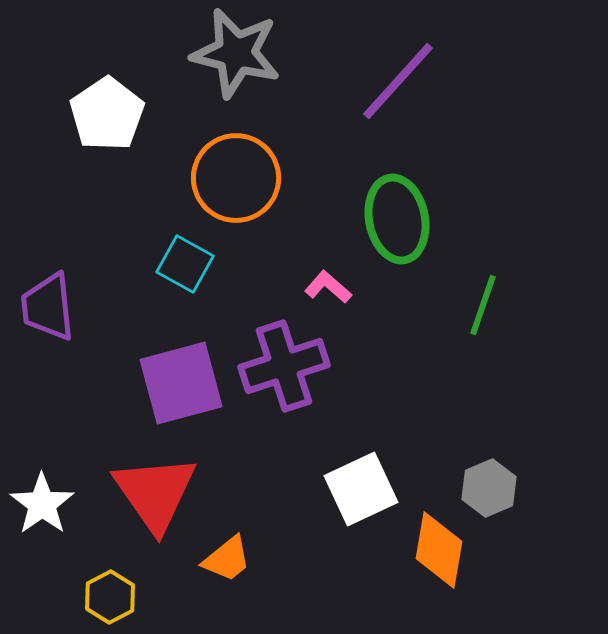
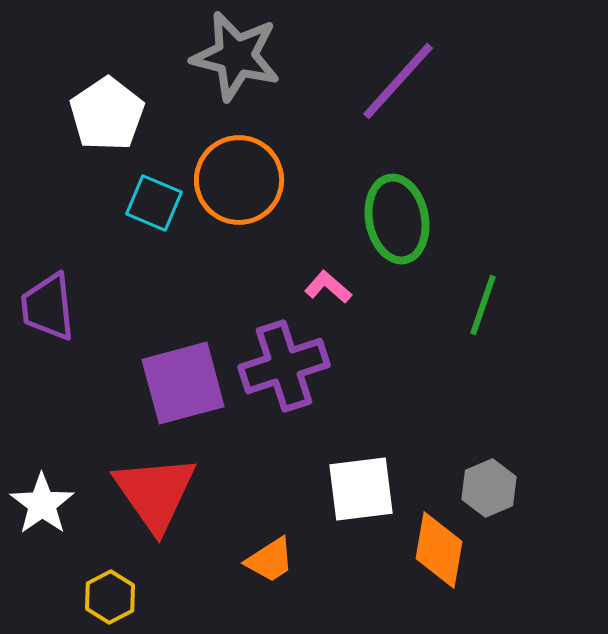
gray star: moved 3 px down
orange circle: moved 3 px right, 2 px down
cyan square: moved 31 px left, 61 px up; rotated 6 degrees counterclockwise
purple square: moved 2 px right
white square: rotated 18 degrees clockwise
orange trapezoid: moved 43 px right, 1 px down; rotated 6 degrees clockwise
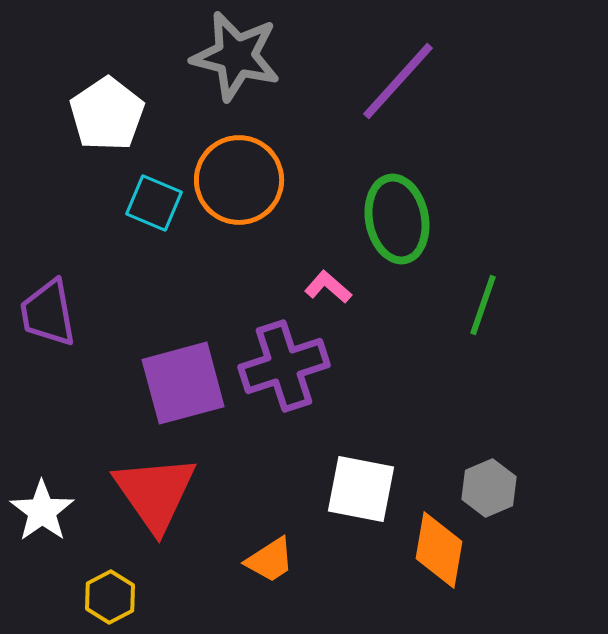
purple trapezoid: moved 6 px down; rotated 4 degrees counterclockwise
white square: rotated 18 degrees clockwise
white star: moved 7 px down
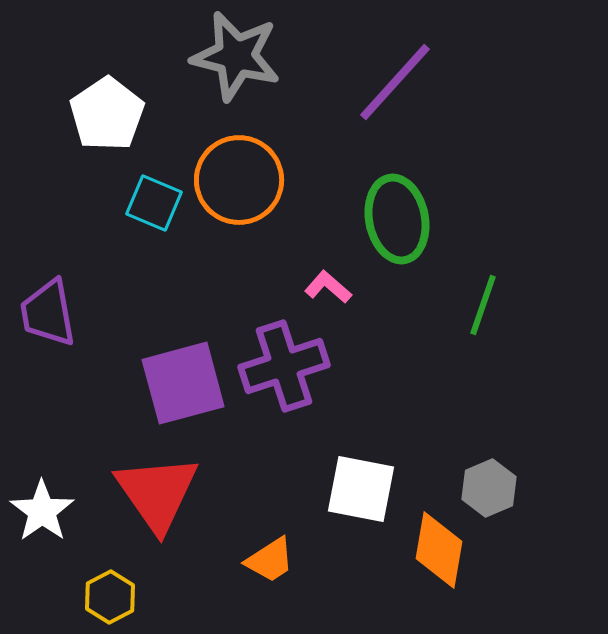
purple line: moved 3 px left, 1 px down
red triangle: moved 2 px right
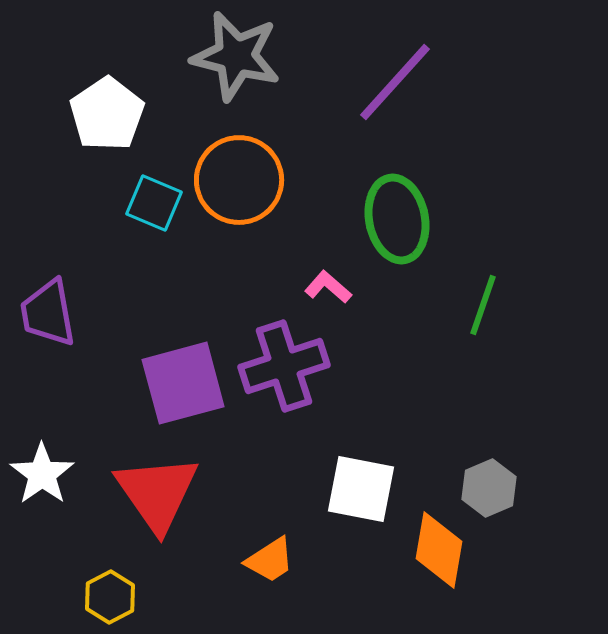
white star: moved 37 px up
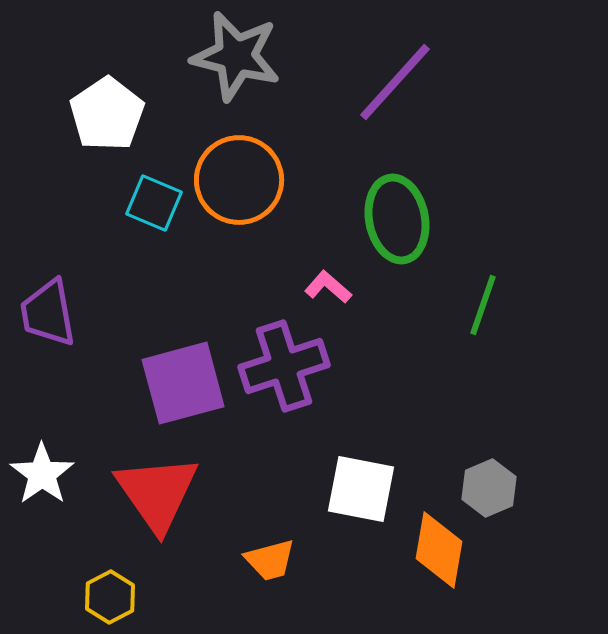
orange trapezoid: rotated 18 degrees clockwise
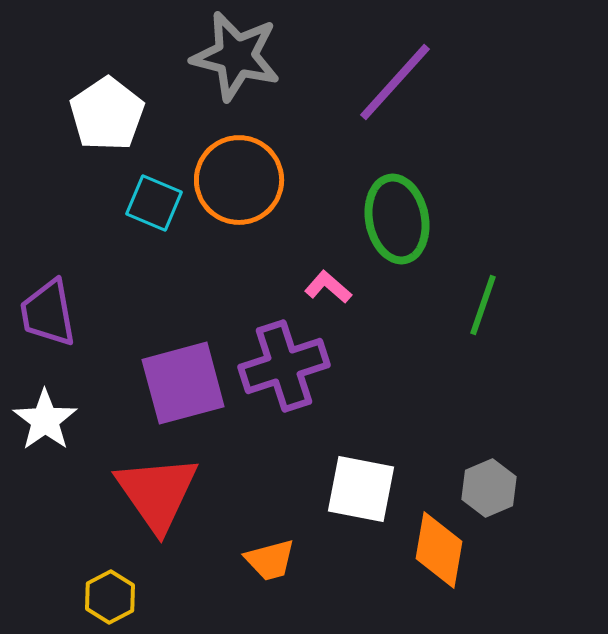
white star: moved 3 px right, 54 px up
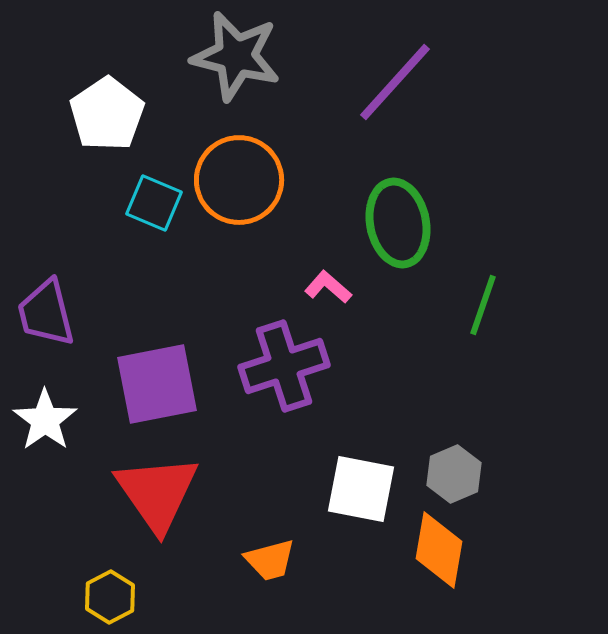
green ellipse: moved 1 px right, 4 px down
purple trapezoid: moved 2 px left; rotated 4 degrees counterclockwise
purple square: moved 26 px left, 1 px down; rotated 4 degrees clockwise
gray hexagon: moved 35 px left, 14 px up
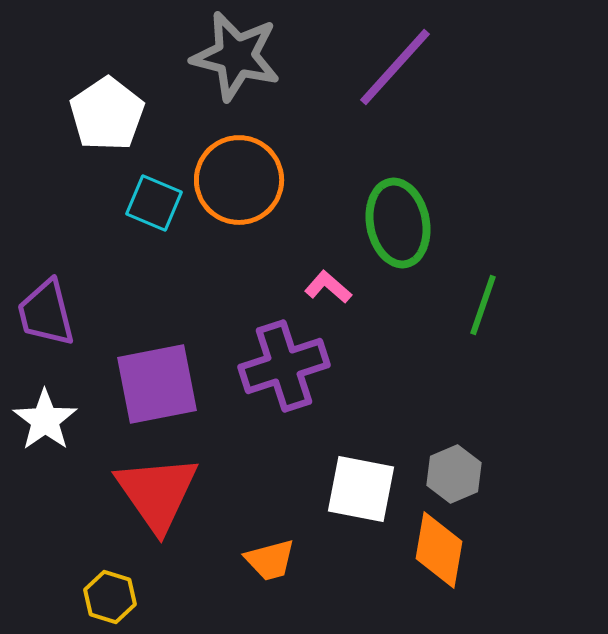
purple line: moved 15 px up
yellow hexagon: rotated 15 degrees counterclockwise
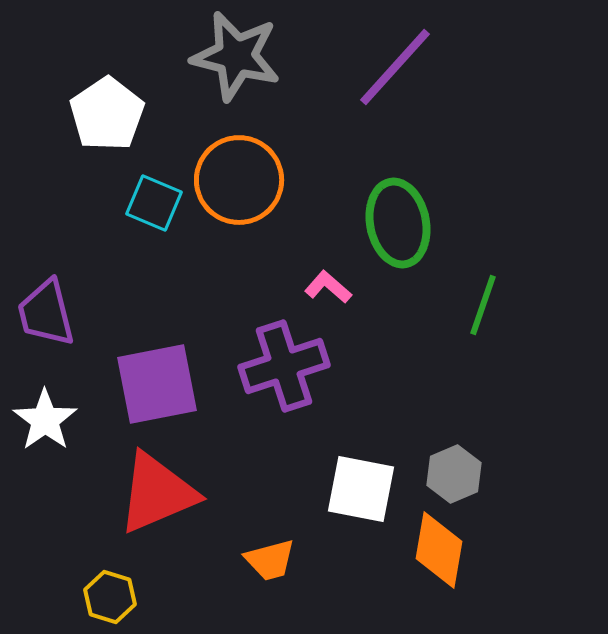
red triangle: rotated 42 degrees clockwise
